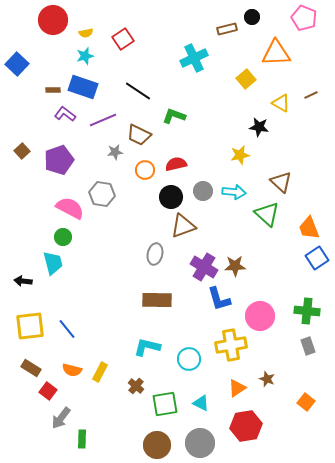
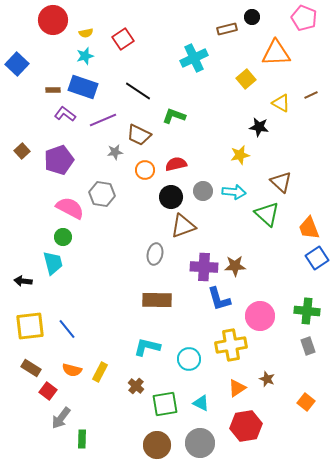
purple cross at (204, 267): rotated 28 degrees counterclockwise
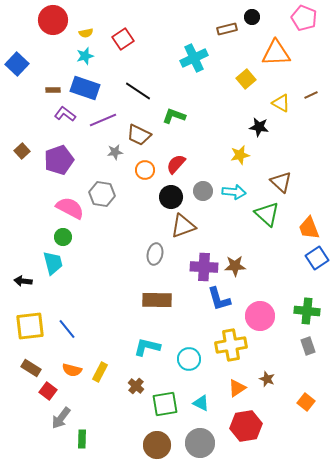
blue rectangle at (83, 87): moved 2 px right, 1 px down
red semicircle at (176, 164): rotated 35 degrees counterclockwise
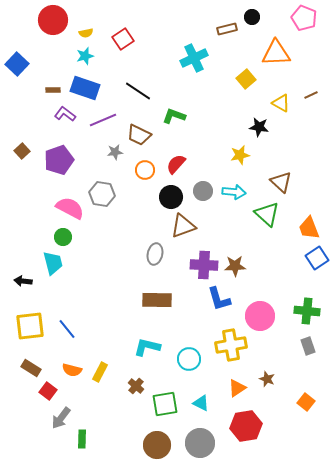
purple cross at (204, 267): moved 2 px up
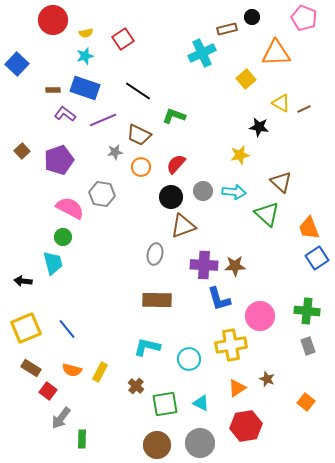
cyan cross at (194, 58): moved 8 px right, 5 px up
brown line at (311, 95): moved 7 px left, 14 px down
orange circle at (145, 170): moved 4 px left, 3 px up
yellow square at (30, 326): moved 4 px left, 2 px down; rotated 16 degrees counterclockwise
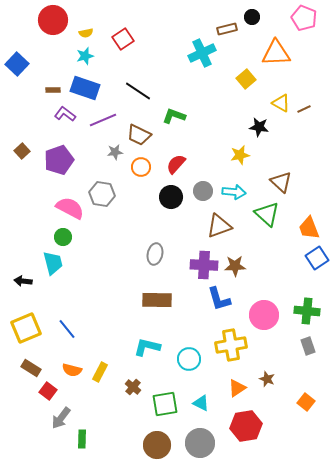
brown triangle at (183, 226): moved 36 px right
pink circle at (260, 316): moved 4 px right, 1 px up
brown cross at (136, 386): moved 3 px left, 1 px down
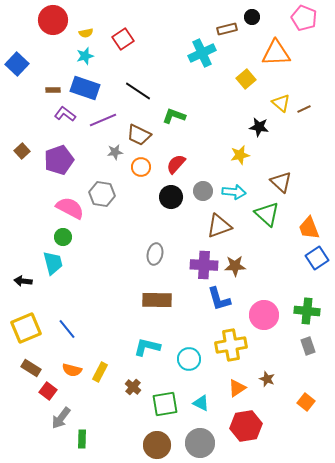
yellow triangle at (281, 103): rotated 12 degrees clockwise
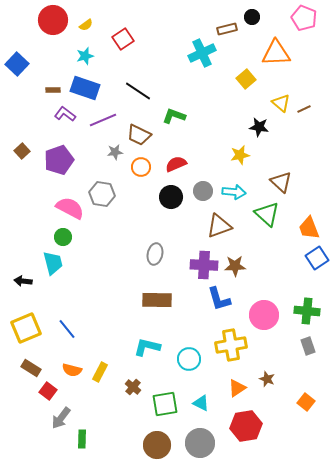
yellow semicircle at (86, 33): moved 8 px up; rotated 24 degrees counterclockwise
red semicircle at (176, 164): rotated 25 degrees clockwise
